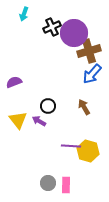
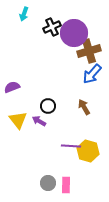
purple semicircle: moved 2 px left, 5 px down
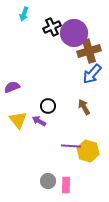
gray circle: moved 2 px up
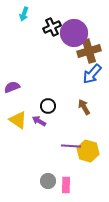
yellow triangle: rotated 18 degrees counterclockwise
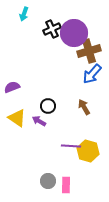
black cross: moved 2 px down
yellow triangle: moved 1 px left, 2 px up
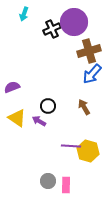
purple circle: moved 11 px up
